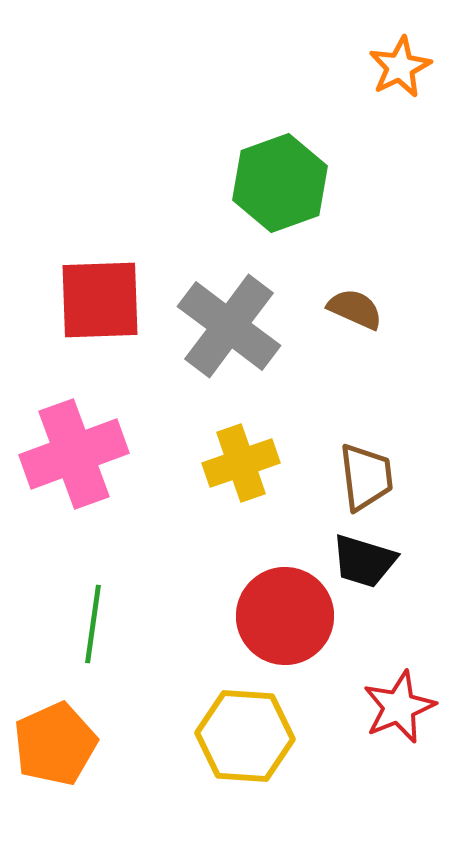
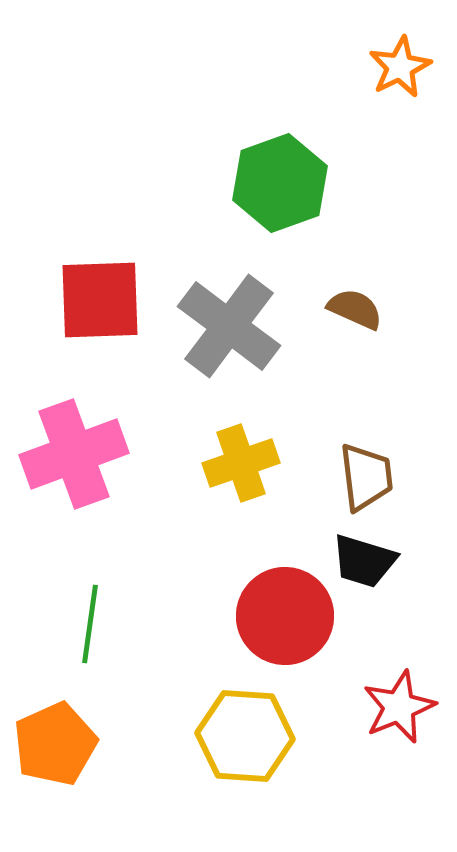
green line: moved 3 px left
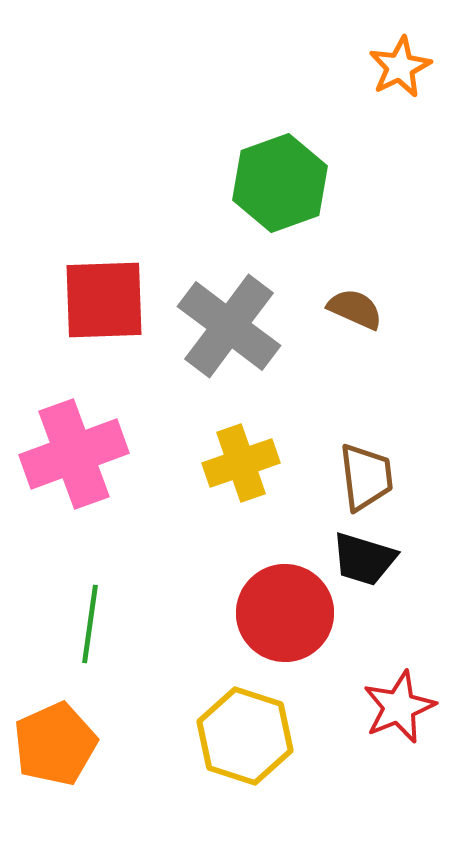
red square: moved 4 px right
black trapezoid: moved 2 px up
red circle: moved 3 px up
yellow hexagon: rotated 14 degrees clockwise
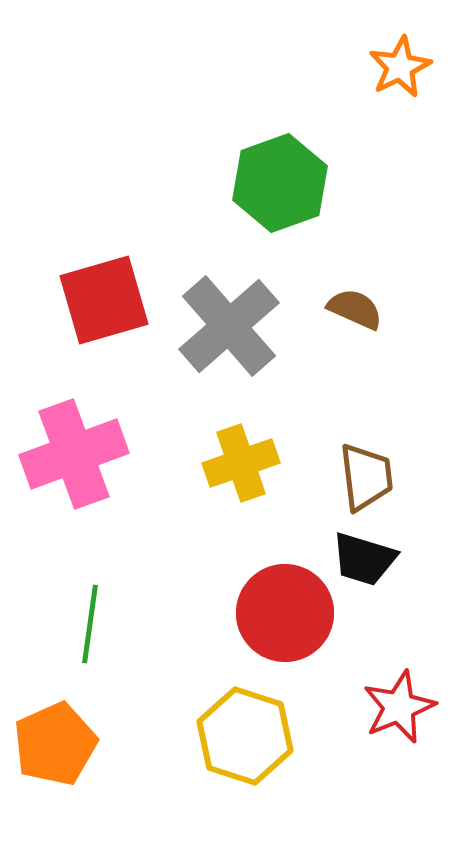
red square: rotated 14 degrees counterclockwise
gray cross: rotated 12 degrees clockwise
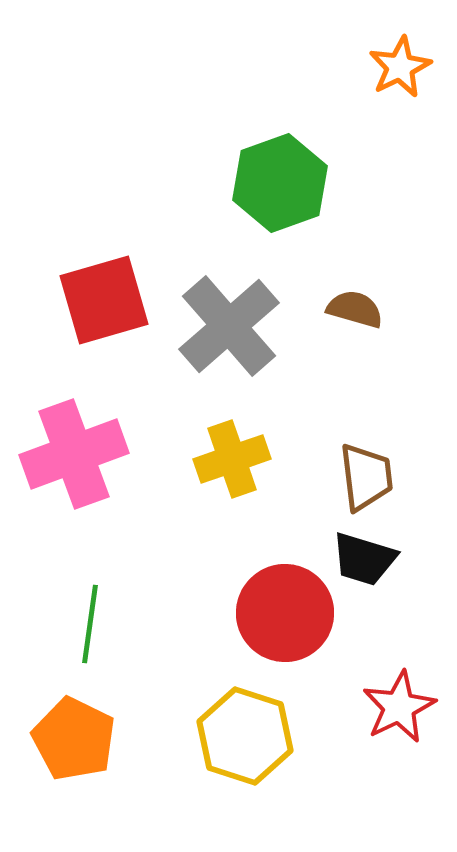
brown semicircle: rotated 8 degrees counterclockwise
yellow cross: moved 9 px left, 4 px up
red star: rotated 4 degrees counterclockwise
orange pentagon: moved 19 px right, 5 px up; rotated 22 degrees counterclockwise
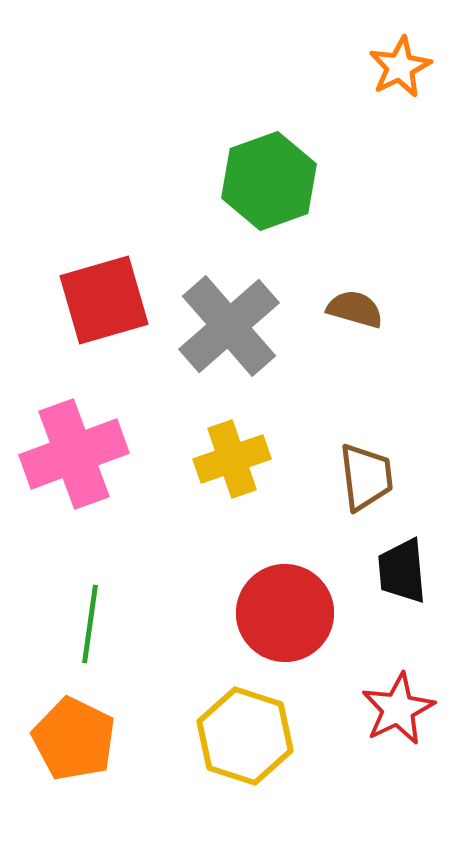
green hexagon: moved 11 px left, 2 px up
black trapezoid: moved 38 px right, 12 px down; rotated 68 degrees clockwise
red star: moved 1 px left, 2 px down
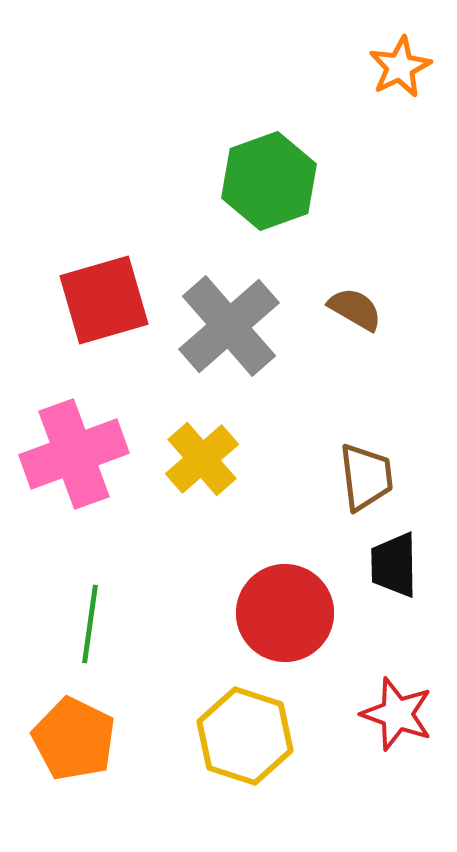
brown semicircle: rotated 14 degrees clockwise
yellow cross: moved 30 px left; rotated 22 degrees counterclockwise
black trapezoid: moved 8 px left, 6 px up; rotated 4 degrees clockwise
red star: moved 1 px left, 5 px down; rotated 26 degrees counterclockwise
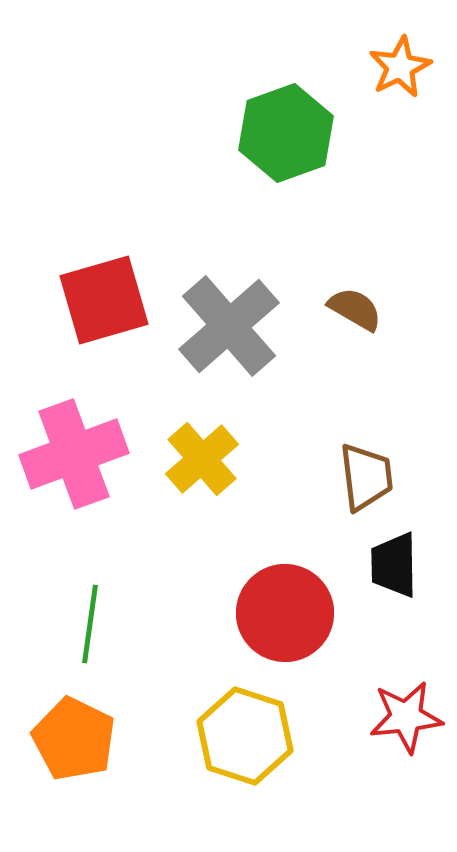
green hexagon: moved 17 px right, 48 px up
red star: moved 9 px right, 3 px down; rotated 26 degrees counterclockwise
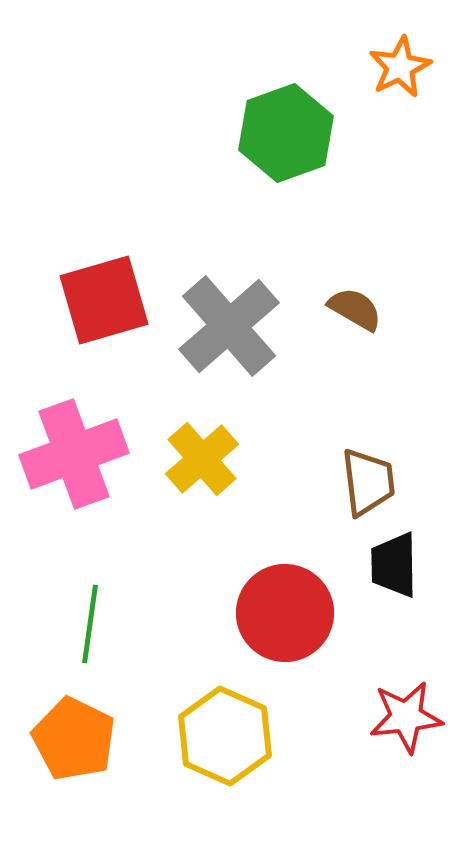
brown trapezoid: moved 2 px right, 5 px down
yellow hexagon: moved 20 px left; rotated 6 degrees clockwise
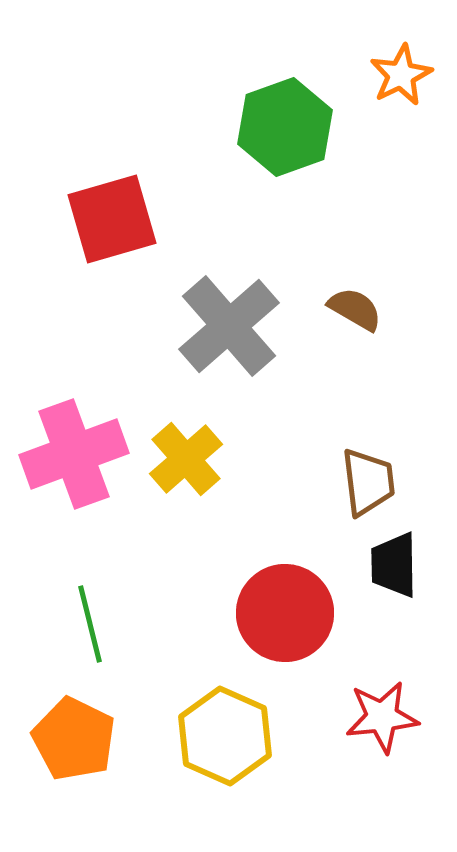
orange star: moved 1 px right, 8 px down
green hexagon: moved 1 px left, 6 px up
red square: moved 8 px right, 81 px up
yellow cross: moved 16 px left
green line: rotated 22 degrees counterclockwise
red star: moved 24 px left
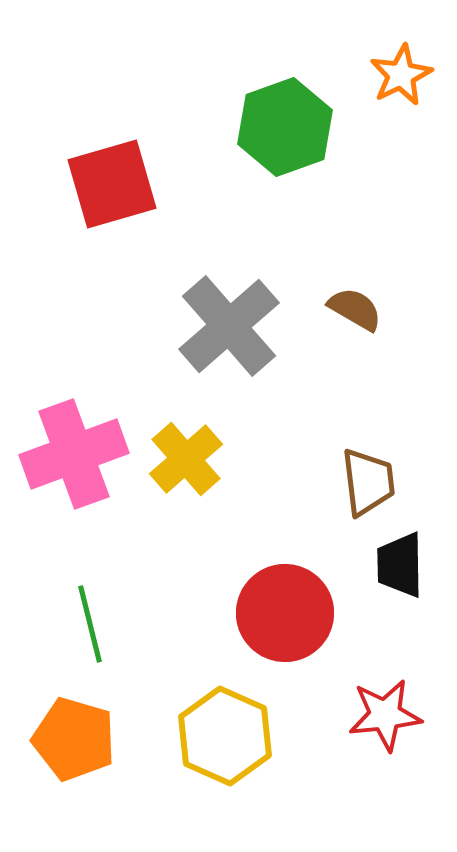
red square: moved 35 px up
black trapezoid: moved 6 px right
red star: moved 3 px right, 2 px up
orange pentagon: rotated 10 degrees counterclockwise
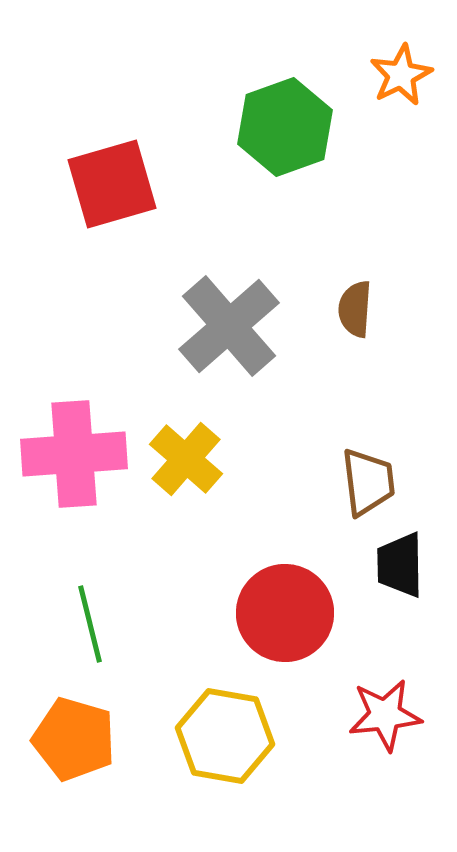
brown semicircle: rotated 116 degrees counterclockwise
pink cross: rotated 16 degrees clockwise
yellow cross: rotated 8 degrees counterclockwise
yellow hexagon: rotated 14 degrees counterclockwise
